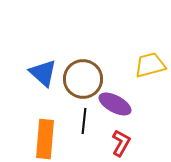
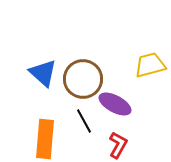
black line: rotated 35 degrees counterclockwise
red L-shape: moved 3 px left, 2 px down
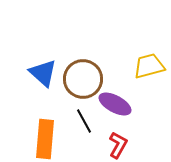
yellow trapezoid: moved 1 px left, 1 px down
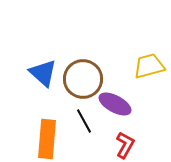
orange rectangle: moved 2 px right
red L-shape: moved 7 px right
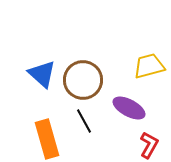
blue triangle: moved 1 px left, 1 px down
brown circle: moved 1 px down
purple ellipse: moved 14 px right, 4 px down
orange rectangle: rotated 21 degrees counterclockwise
red L-shape: moved 24 px right
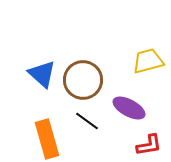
yellow trapezoid: moved 1 px left, 5 px up
black line: moved 3 px right; rotated 25 degrees counterclockwise
red L-shape: rotated 52 degrees clockwise
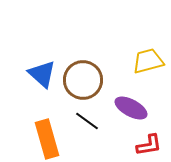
purple ellipse: moved 2 px right
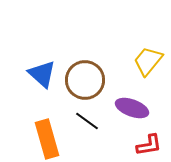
yellow trapezoid: rotated 36 degrees counterclockwise
brown circle: moved 2 px right
purple ellipse: moved 1 px right; rotated 8 degrees counterclockwise
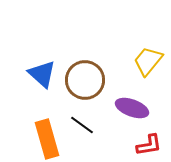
black line: moved 5 px left, 4 px down
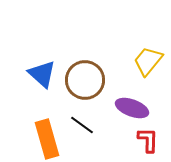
red L-shape: moved 1 px left, 5 px up; rotated 80 degrees counterclockwise
